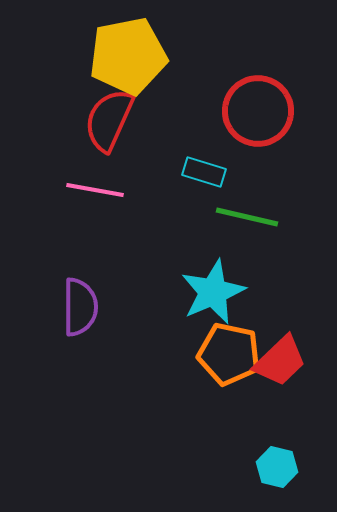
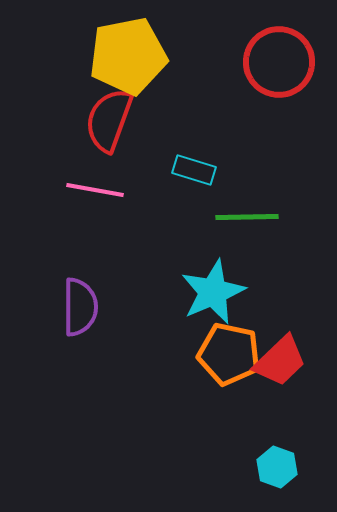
red circle: moved 21 px right, 49 px up
red semicircle: rotated 4 degrees counterclockwise
cyan rectangle: moved 10 px left, 2 px up
green line: rotated 14 degrees counterclockwise
cyan hexagon: rotated 6 degrees clockwise
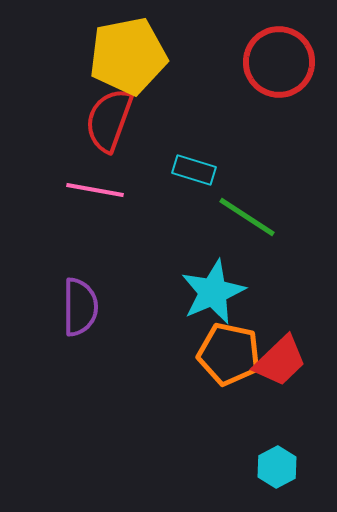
green line: rotated 34 degrees clockwise
cyan hexagon: rotated 12 degrees clockwise
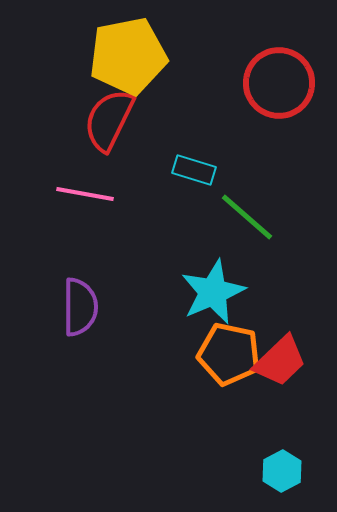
red circle: moved 21 px down
red semicircle: rotated 6 degrees clockwise
pink line: moved 10 px left, 4 px down
green line: rotated 8 degrees clockwise
cyan hexagon: moved 5 px right, 4 px down
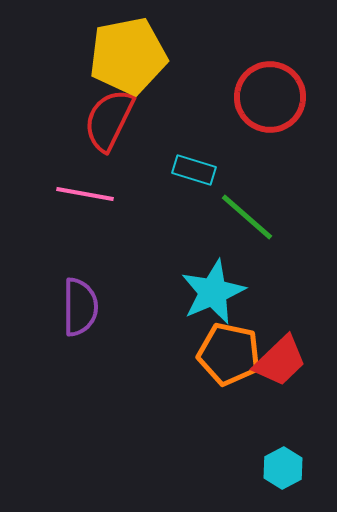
red circle: moved 9 px left, 14 px down
cyan hexagon: moved 1 px right, 3 px up
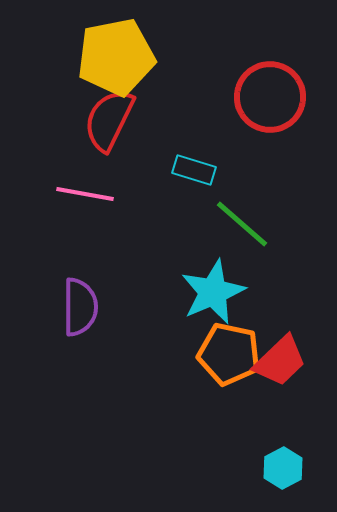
yellow pentagon: moved 12 px left, 1 px down
green line: moved 5 px left, 7 px down
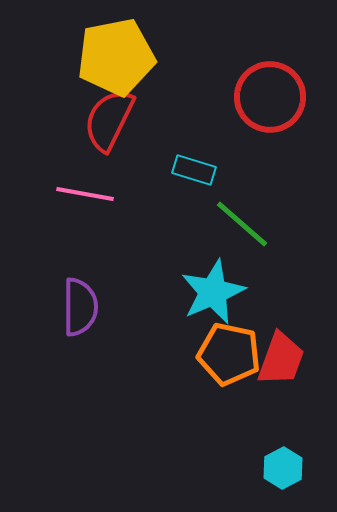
red trapezoid: moved 1 px right, 2 px up; rotated 26 degrees counterclockwise
